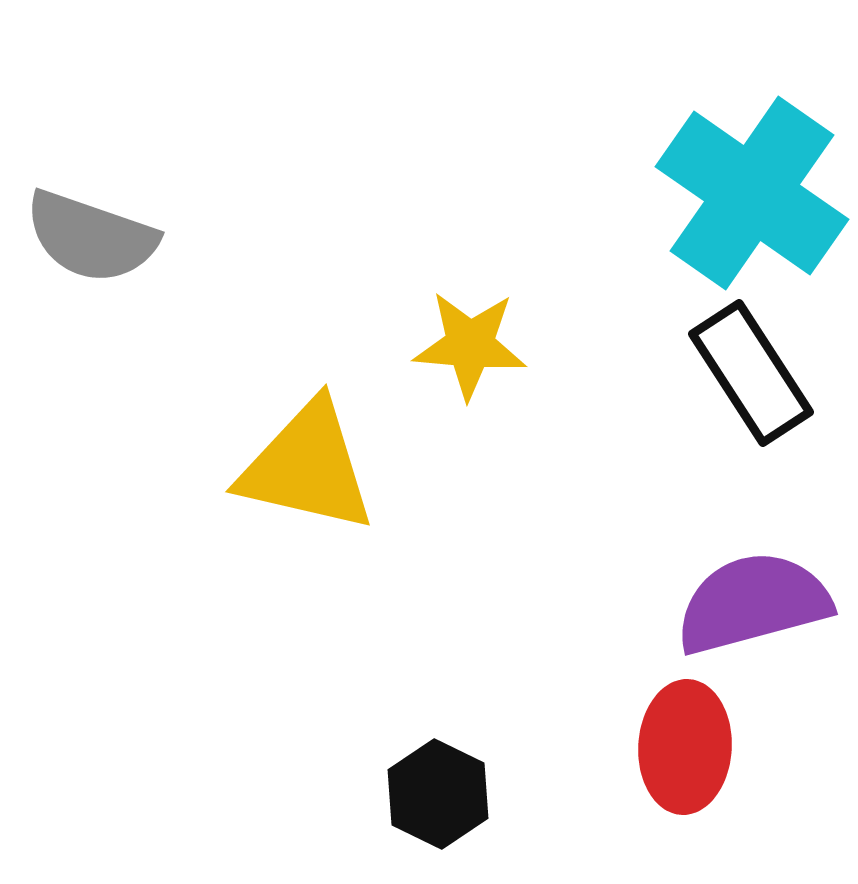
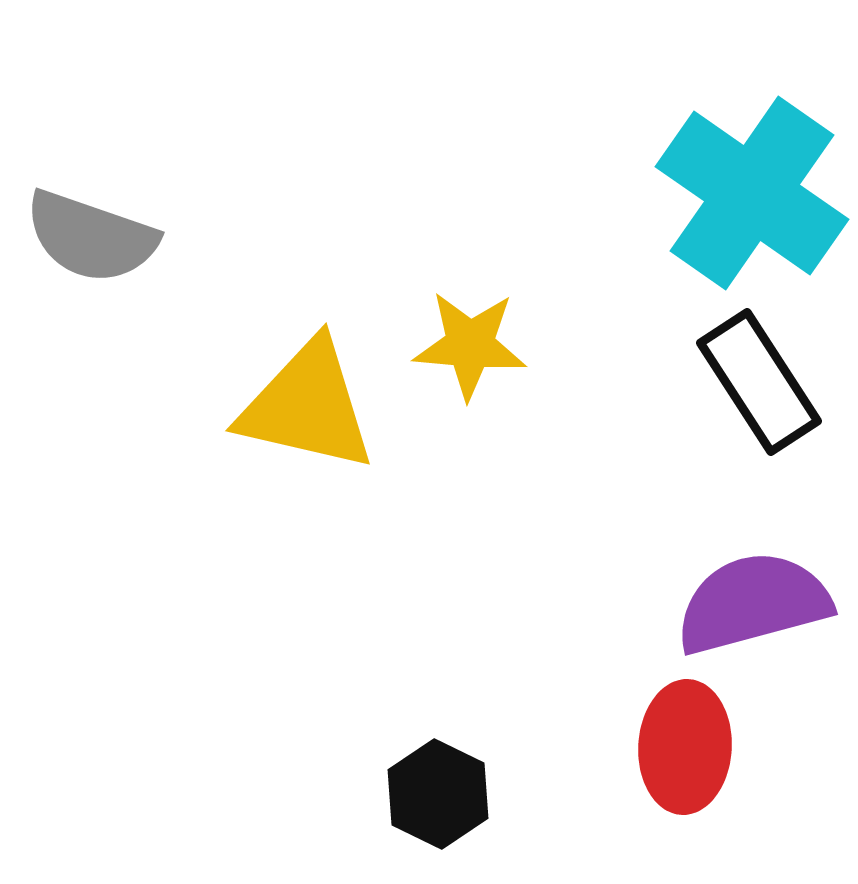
black rectangle: moved 8 px right, 9 px down
yellow triangle: moved 61 px up
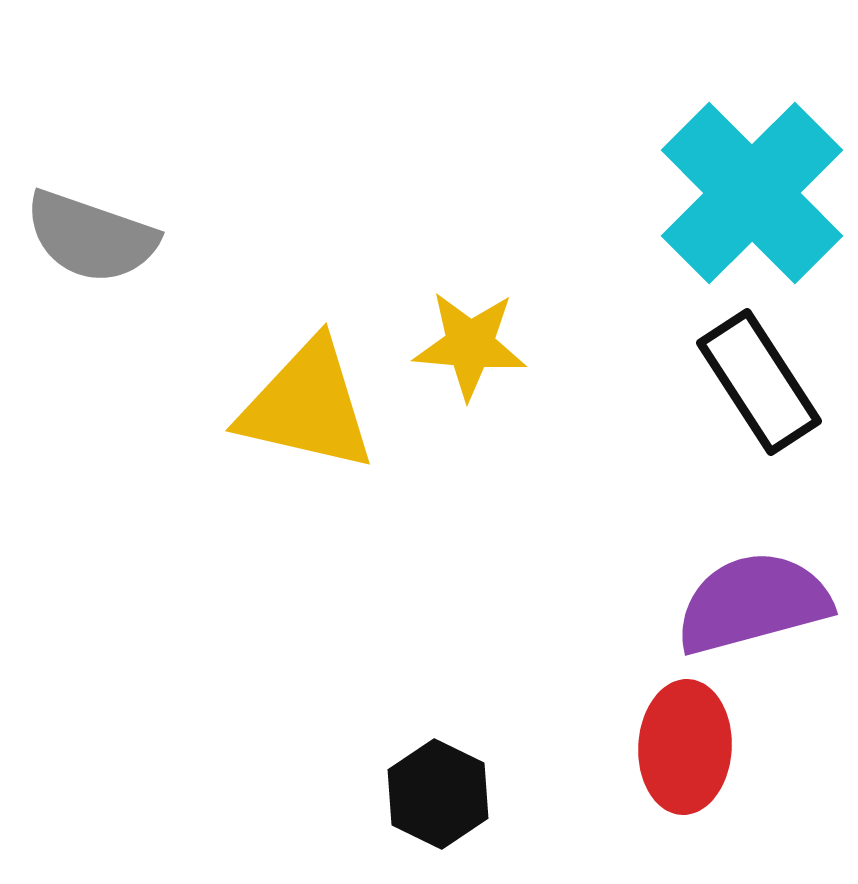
cyan cross: rotated 10 degrees clockwise
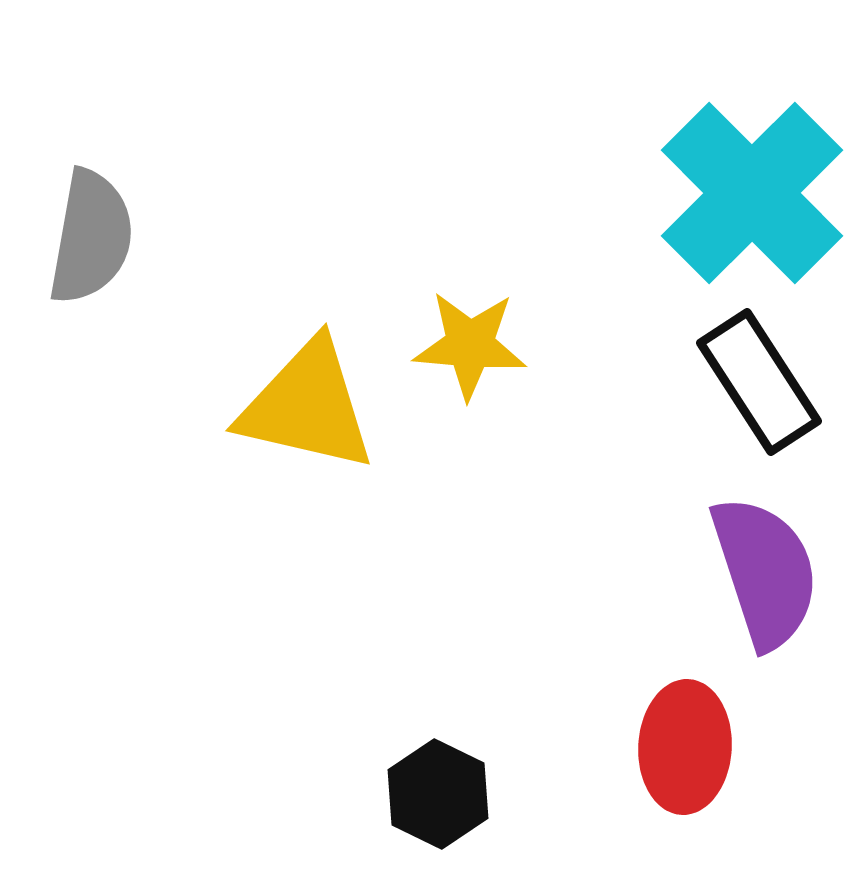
gray semicircle: rotated 99 degrees counterclockwise
purple semicircle: moved 12 px right, 31 px up; rotated 87 degrees clockwise
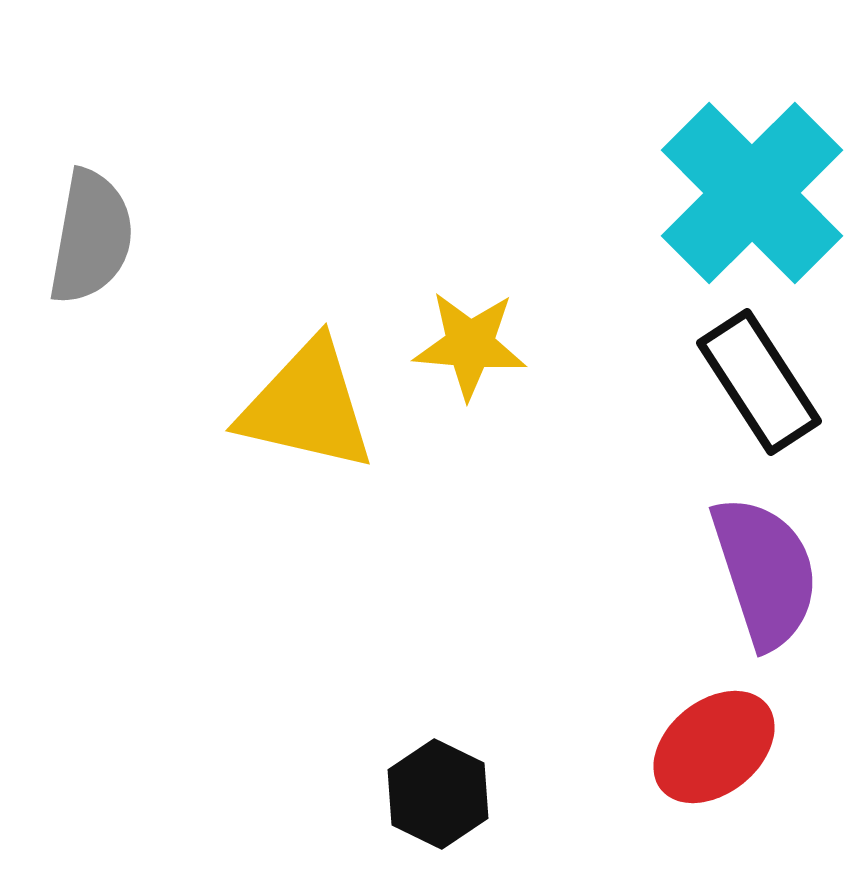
red ellipse: moved 29 px right; rotated 48 degrees clockwise
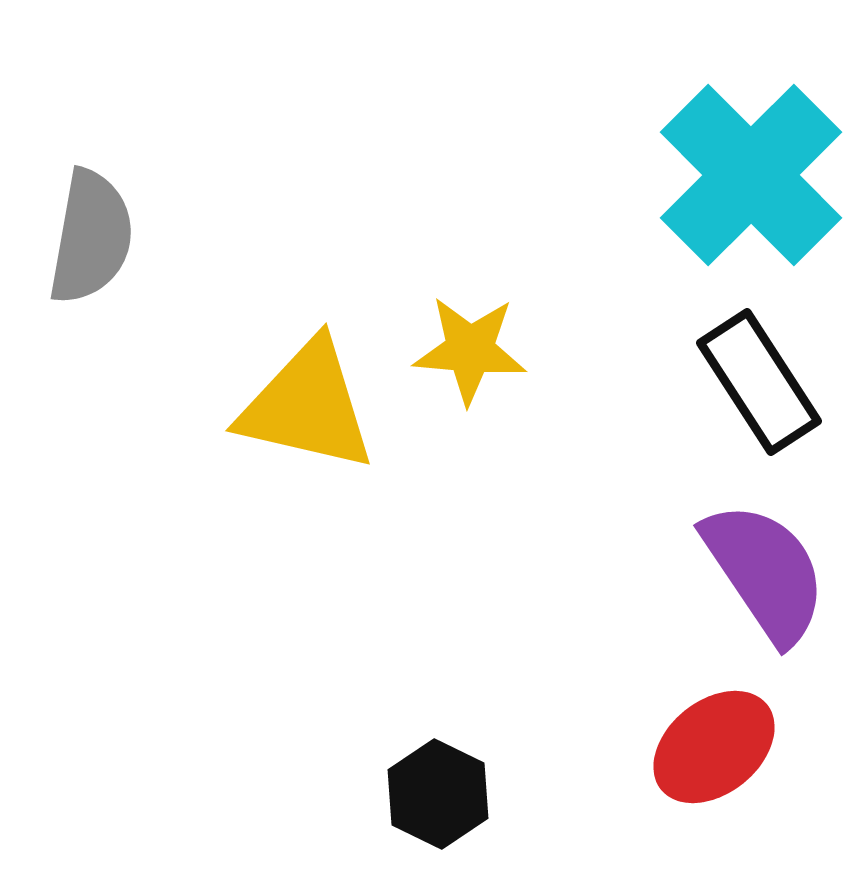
cyan cross: moved 1 px left, 18 px up
yellow star: moved 5 px down
purple semicircle: rotated 16 degrees counterclockwise
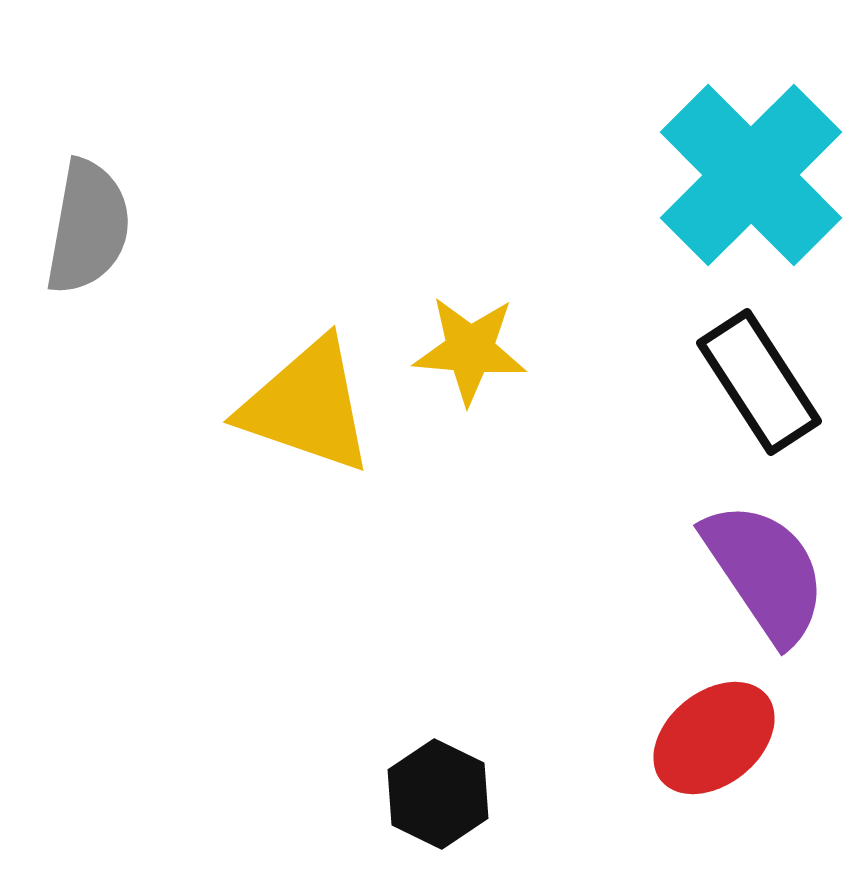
gray semicircle: moved 3 px left, 10 px up
yellow triangle: rotated 6 degrees clockwise
red ellipse: moved 9 px up
